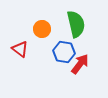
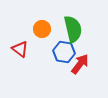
green semicircle: moved 3 px left, 5 px down
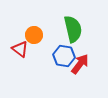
orange circle: moved 8 px left, 6 px down
blue hexagon: moved 4 px down
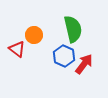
red triangle: moved 3 px left
blue hexagon: rotated 15 degrees clockwise
red arrow: moved 4 px right
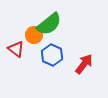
green semicircle: moved 24 px left, 5 px up; rotated 64 degrees clockwise
red triangle: moved 1 px left
blue hexagon: moved 12 px left, 1 px up
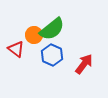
green semicircle: moved 3 px right, 5 px down
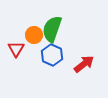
green semicircle: rotated 148 degrees clockwise
red triangle: rotated 24 degrees clockwise
red arrow: rotated 15 degrees clockwise
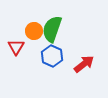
orange circle: moved 4 px up
red triangle: moved 2 px up
blue hexagon: moved 1 px down
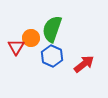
orange circle: moved 3 px left, 7 px down
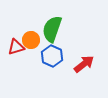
orange circle: moved 2 px down
red triangle: rotated 42 degrees clockwise
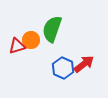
red triangle: moved 1 px right, 1 px up
blue hexagon: moved 11 px right, 12 px down
